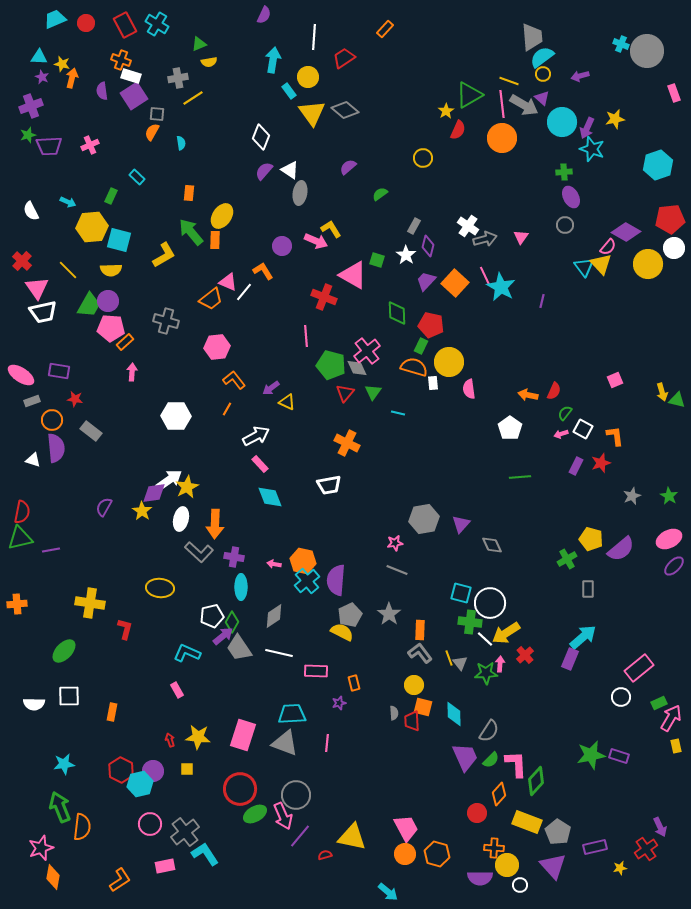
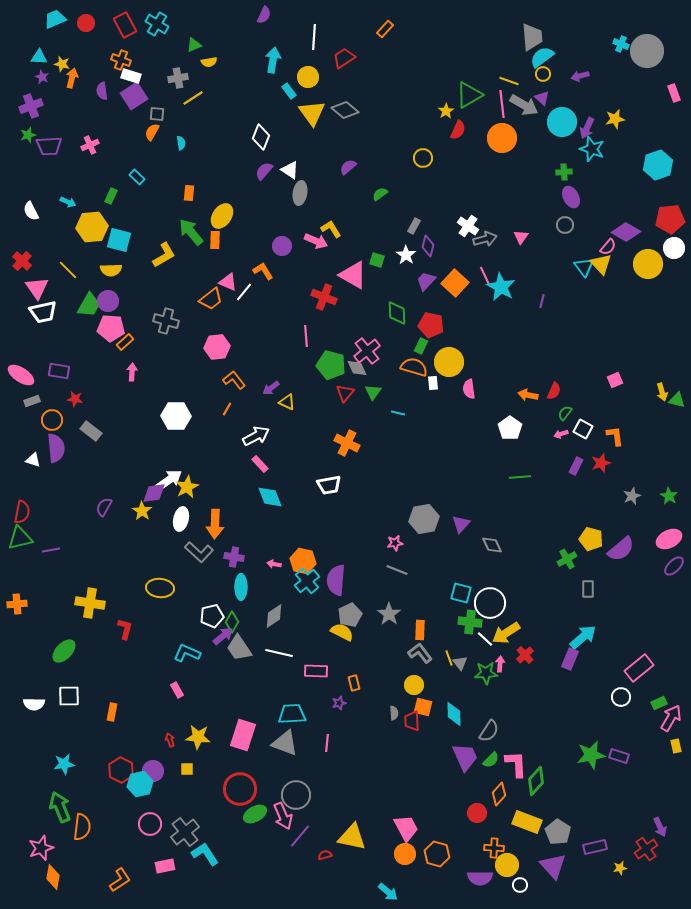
green triangle at (199, 44): moved 5 px left, 1 px down
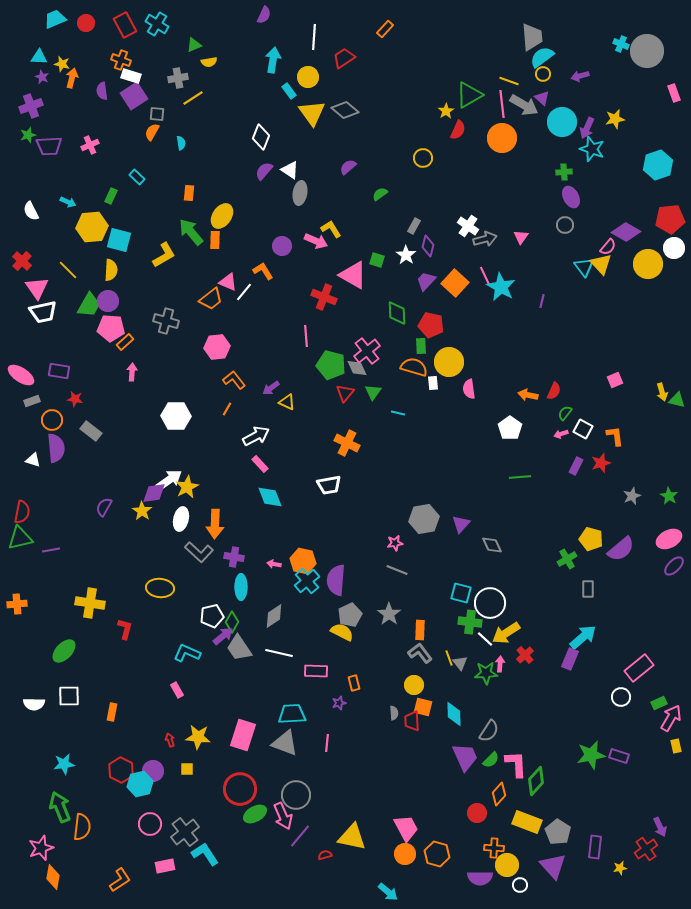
yellow semicircle at (111, 270): rotated 85 degrees counterclockwise
green rectangle at (421, 346): rotated 28 degrees counterclockwise
purple rectangle at (595, 847): rotated 70 degrees counterclockwise
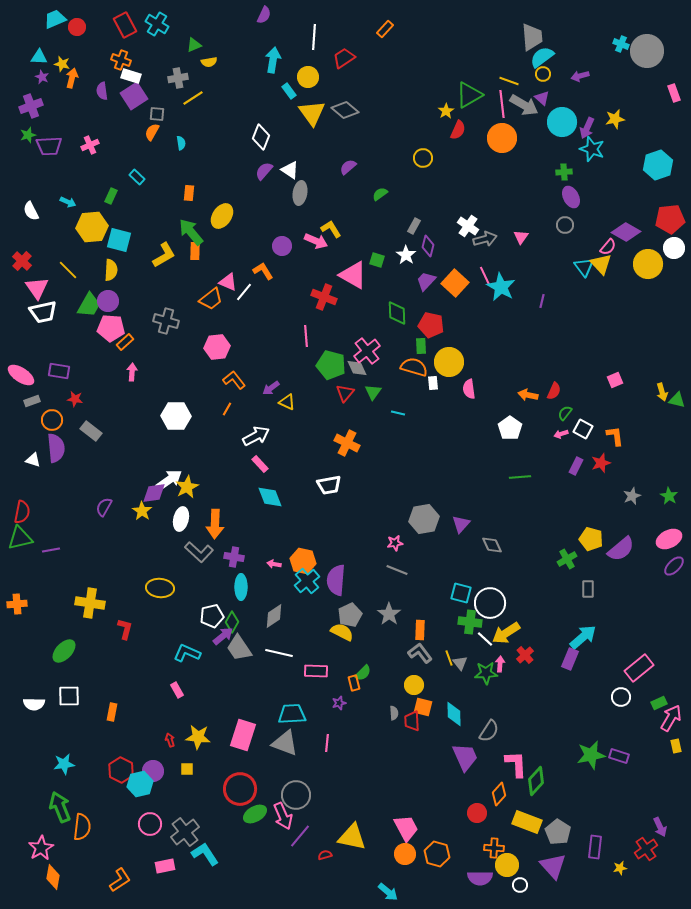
red circle at (86, 23): moved 9 px left, 4 px down
orange rectangle at (215, 240): moved 20 px left, 11 px down
green semicircle at (491, 760): moved 128 px left, 87 px up
pink star at (41, 848): rotated 10 degrees counterclockwise
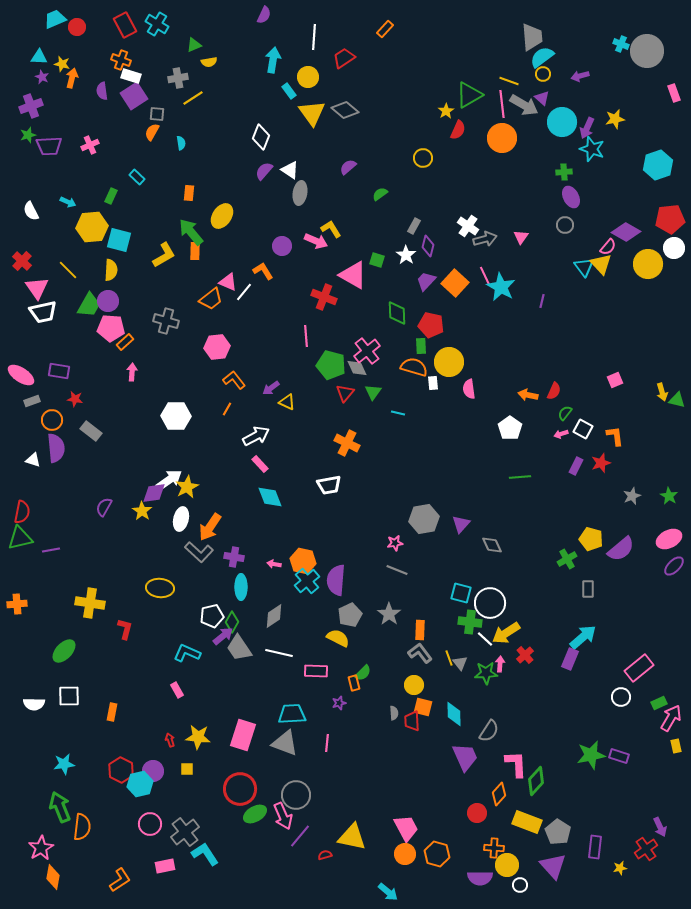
orange arrow at (215, 524): moved 5 px left, 3 px down; rotated 32 degrees clockwise
yellow semicircle at (342, 632): moved 4 px left, 6 px down
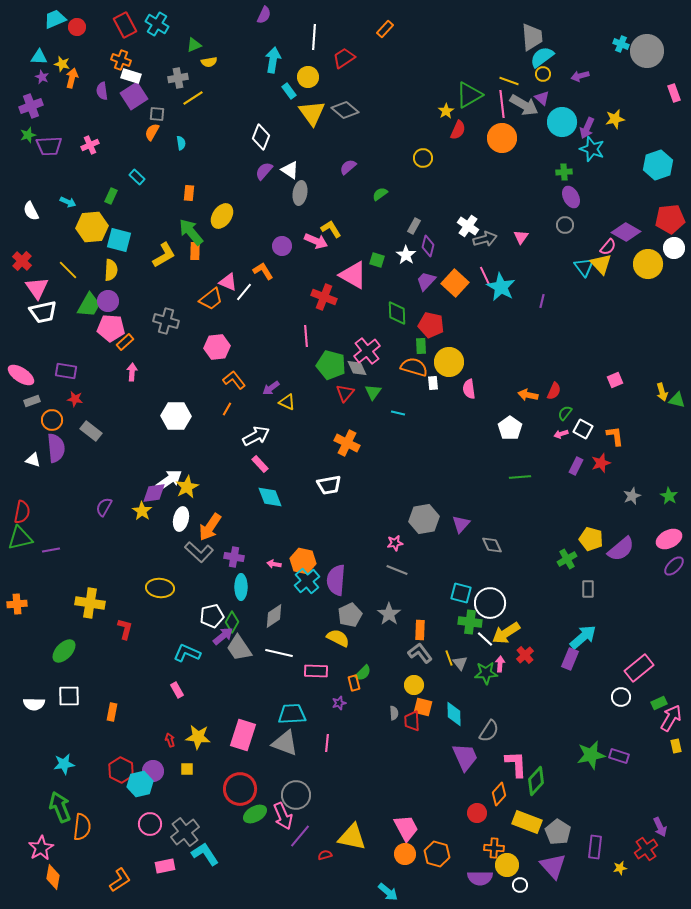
purple rectangle at (59, 371): moved 7 px right
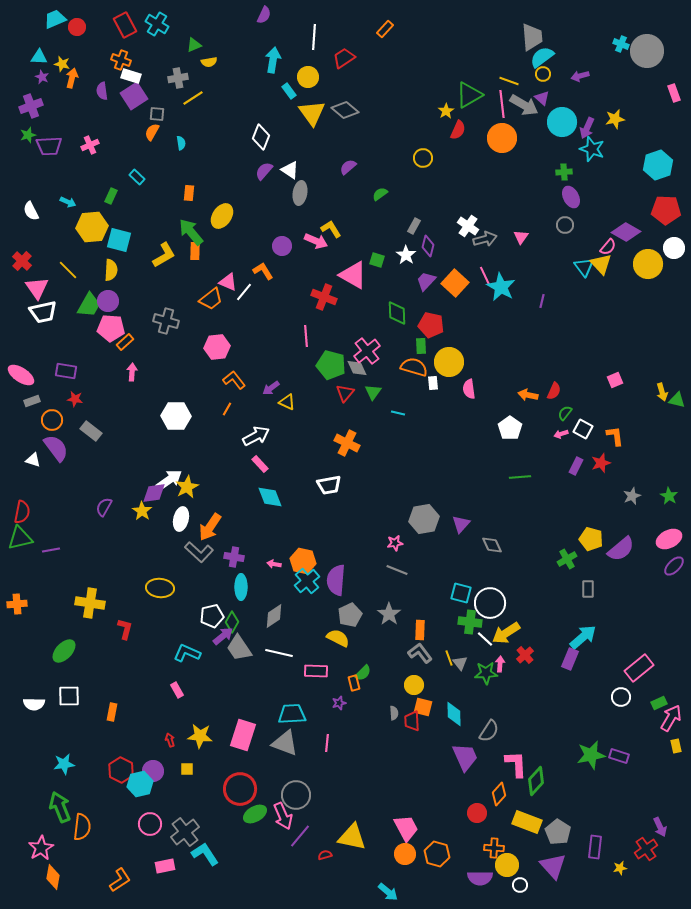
red pentagon at (670, 219): moved 4 px left, 9 px up; rotated 8 degrees clockwise
purple semicircle at (56, 448): rotated 32 degrees counterclockwise
yellow star at (198, 737): moved 2 px right, 1 px up
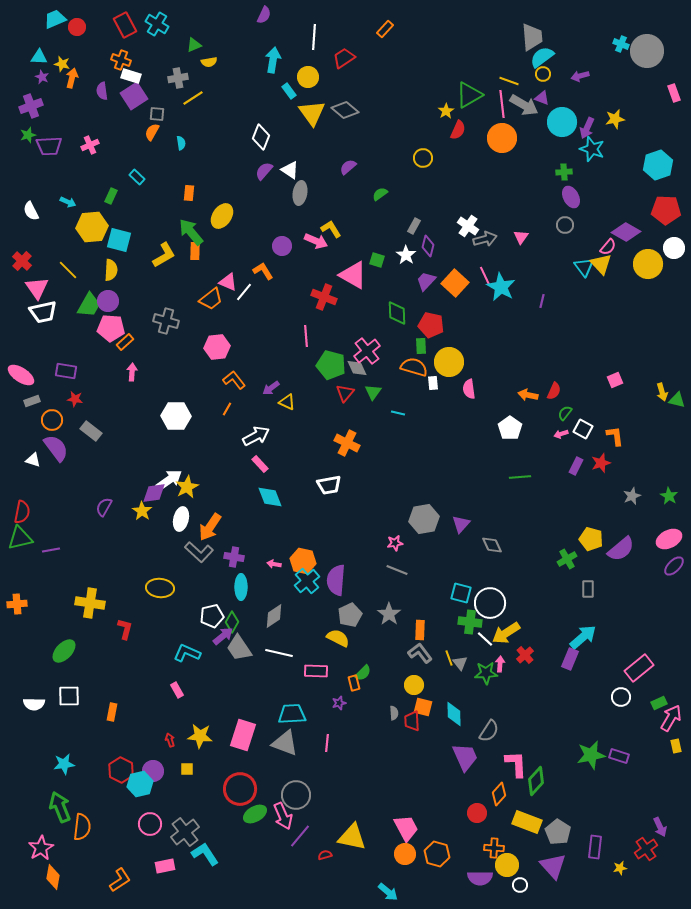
purple triangle at (542, 98): rotated 21 degrees counterclockwise
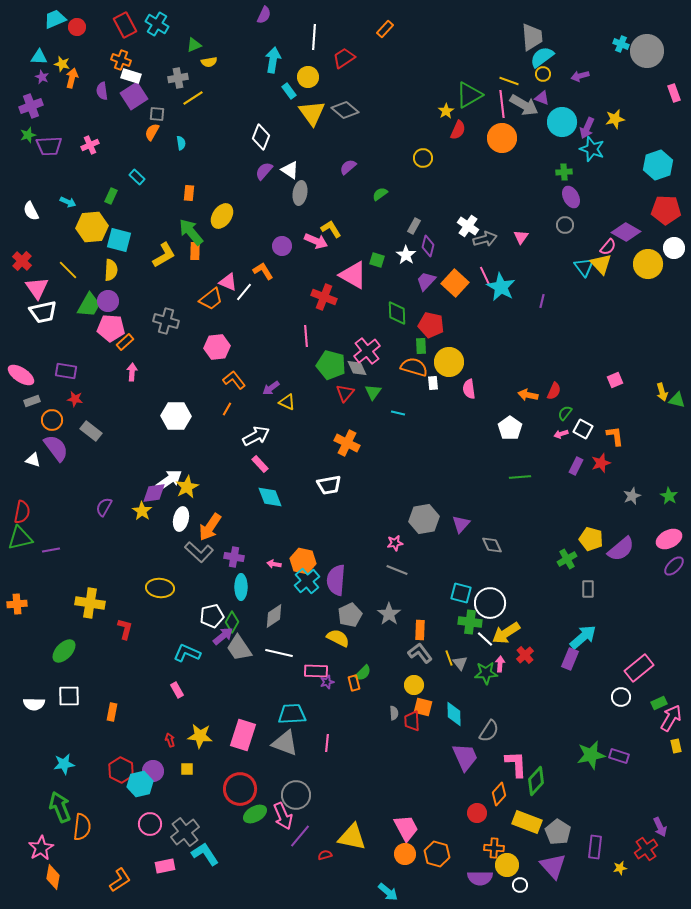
purple star at (339, 703): moved 12 px left, 21 px up
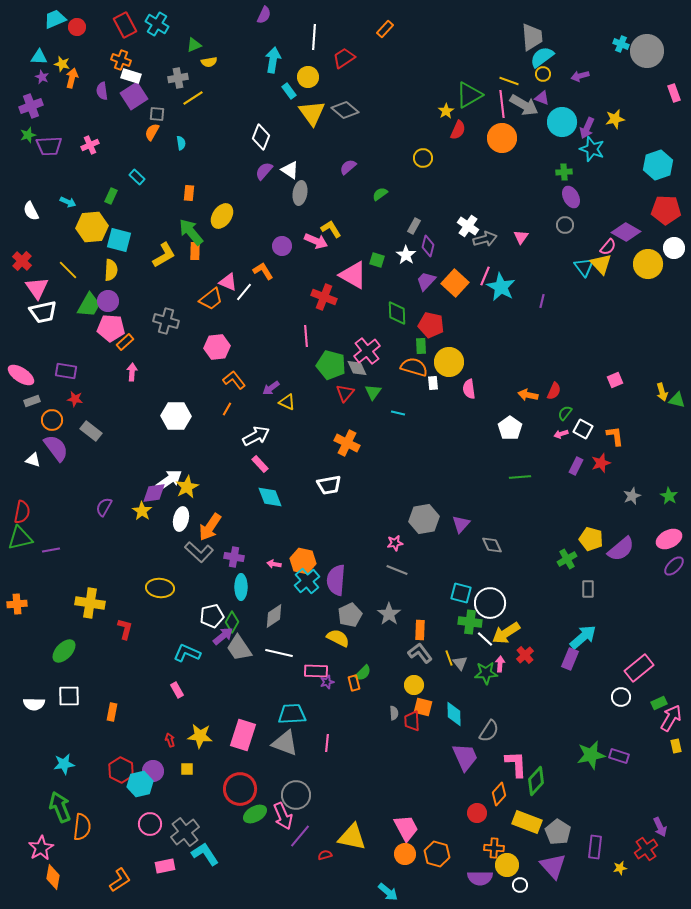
pink line at (485, 276): rotated 48 degrees clockwise
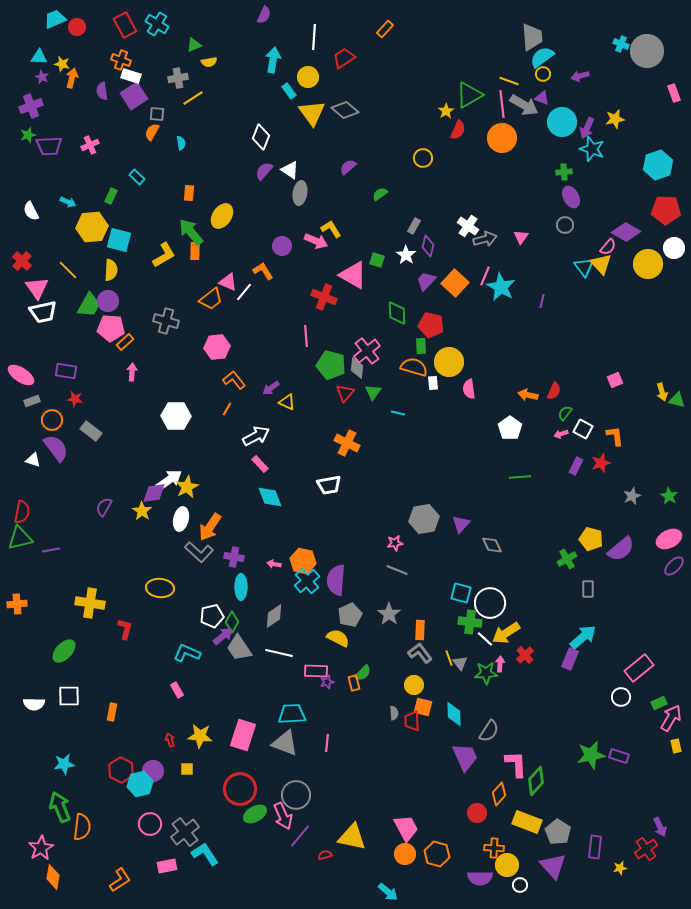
gray diamond at (357, 368): rotated 30 degrees clockwise
pink rectangle at (165, 866): moved 2 px right
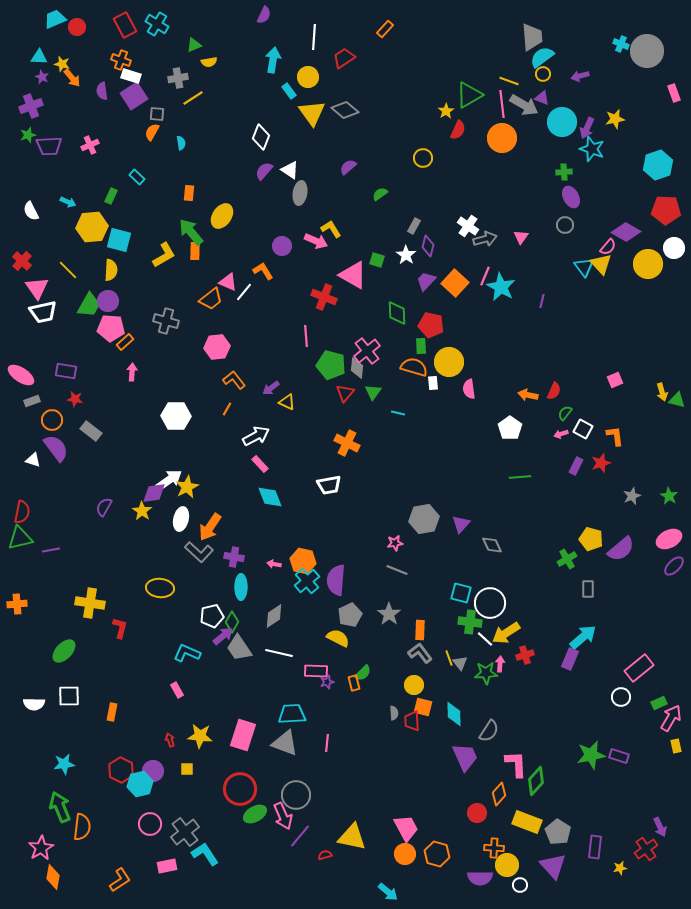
orange arrow at (72, 78): rotated 126 degrees clockwise
red L-shape at (125, 629): moved 5 px left, 1 px up
red cross at (525, 655): rotated 24 degrees clockwise
